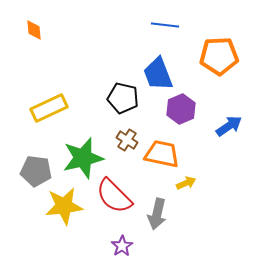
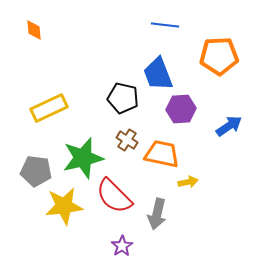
purple hexagon: rotated 20 degrees clockwise
yellow arrow: moved 2 px right, 1 px up; rotated 12 degrees clockwise
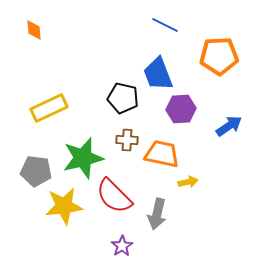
blue line: rotated 20 degrees clockwise
brown cross: rotated 30 degrees counterclockwise
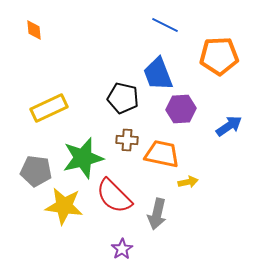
yellow star: rotated 15 degrees clockwise
purple star: moved 3 px down
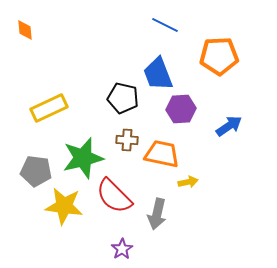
orange diamond: moved 9 px left
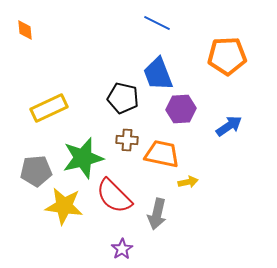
blue line: moved 8 px left, 2 px up
orange pentagon: moved 8 px right
gray pentagon: rotated 12 degrees counterclockwise
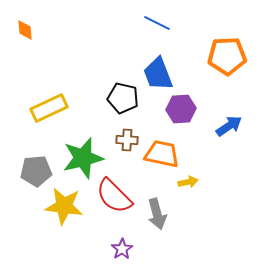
gray arrow: rotated 28 degrees counterclockwise
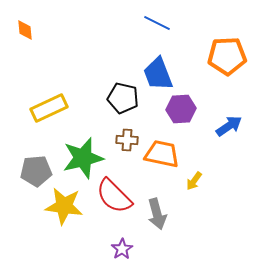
yellow arrow: moved 6 px right, 1 px up; rotated 138 degrees clockwise
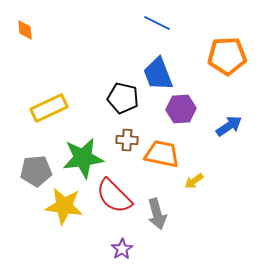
green star: rotated 6 degrees clockwise
yellow arrow: rotated 18 degrees clockwise
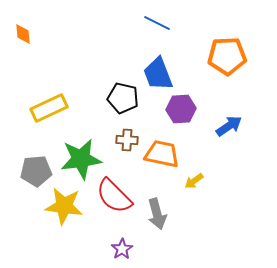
orange diamond: moved 2 px left, 4 px down
green star: moved 2 px left, 1 px down
